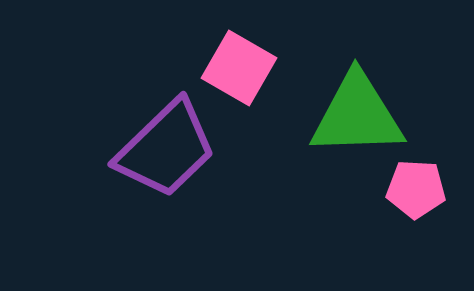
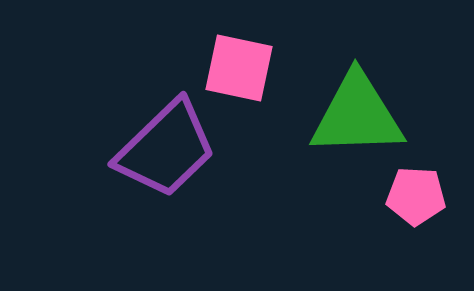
pink square: rotated 18 degrees counterclockwise
pink pentagon: moved 7 px down
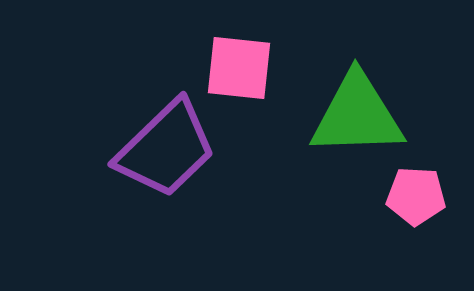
pink square: rotated 6 degrees counterclockwise
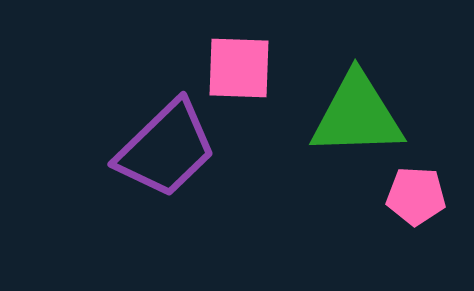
pink square: rotated 4 degrees counterclockwise
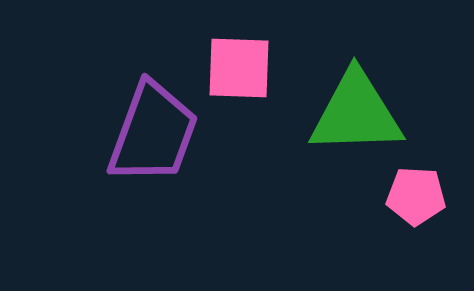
green triangle: moved 1 px left, 2 px up
purple trapezoid: moved 13 px left, 16 px up; rotated 26 degrees counterclockwise
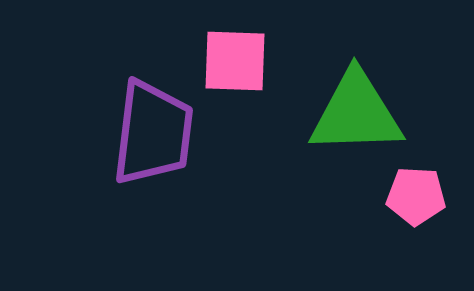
pink square: moved 4 px left, 7 px up
purple trapezoid: rotated 13 degrees counterclockwise
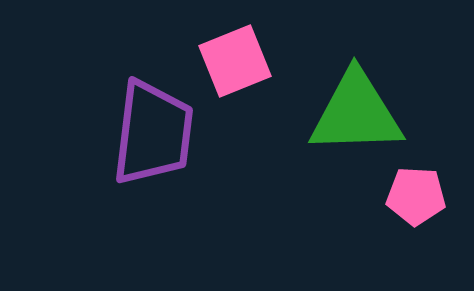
pink square: rotated 24 degrees counterclockwise
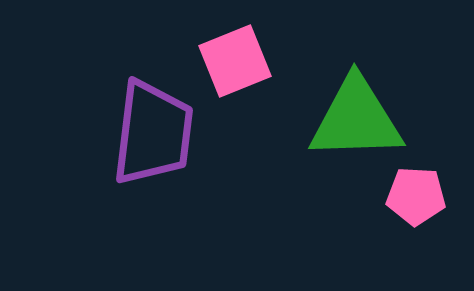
green triangle: moved 6 px down
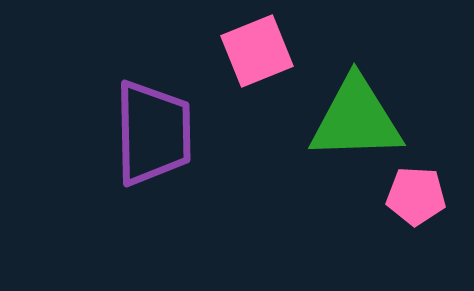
pink square: moved 22 px right, 10 px up
purple trapezoid: rotated 8 degrees counterclockwise
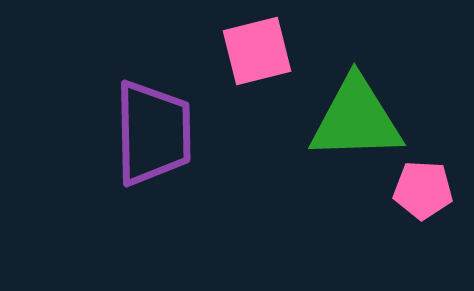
pink square: rotated 8 degrees clockwise
pink pentagon: moved 7 px right, 6 px up
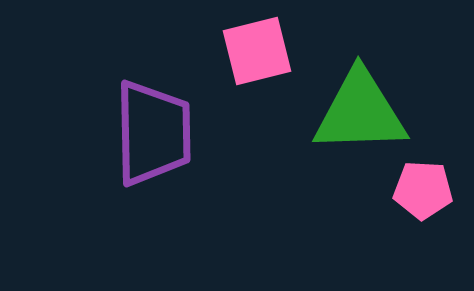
green triangle: moved 4 px right, 7 px up
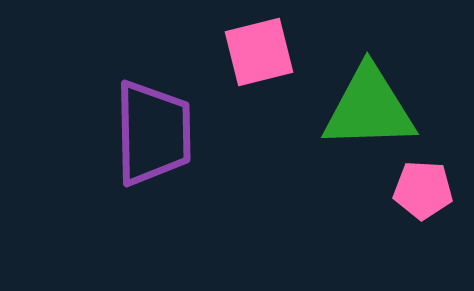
pink square: moved 2 px right, 1 px down
green triangle: moved 9 px right, 4 px up
